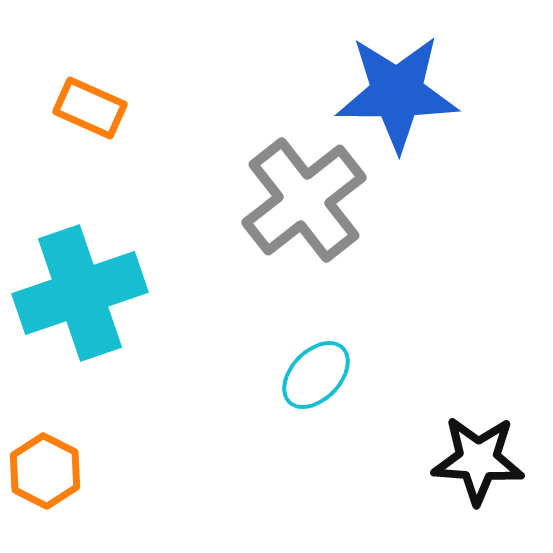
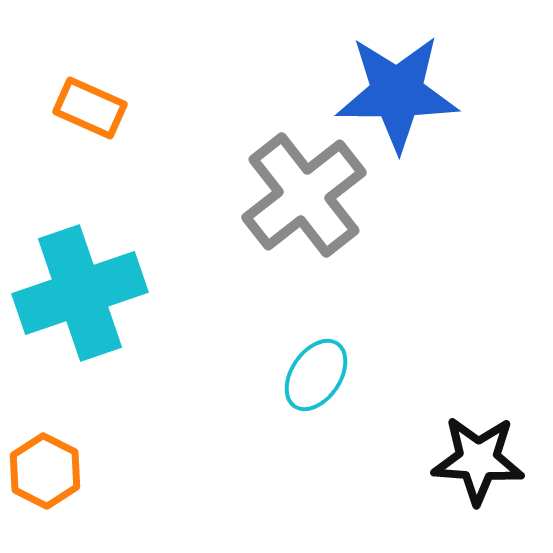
gray cross: moved 5 px up
cyan ellipse: rotated 10 degrees counterclockwise
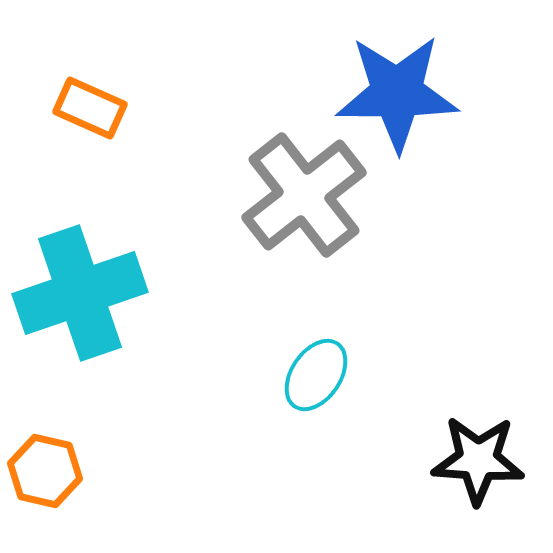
orange hexagon: rotated 14 degrees counterclockwise
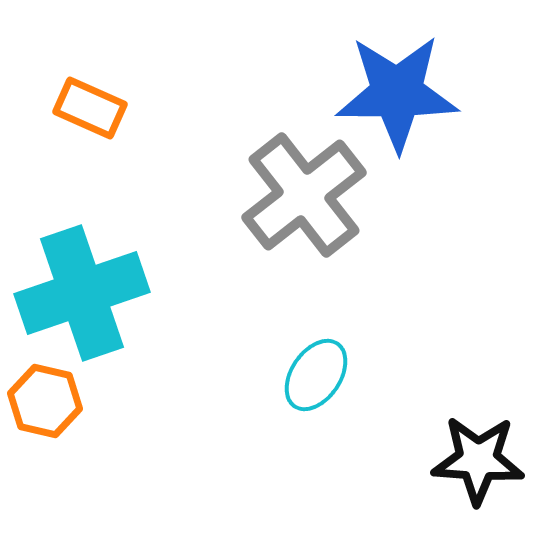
cyan cross: moved 2 px right
orange hexagon: moved 70 px up
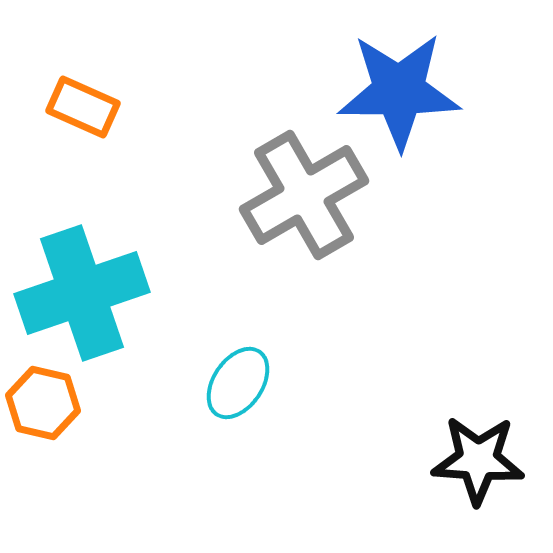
blue star: moved 2 px right, 2 px up
orange rectangle: moved 7 px left, 1 px up
gray cross: rotated 8 degrees clockwise
cyan ellipse: moved 78 px left, 8 px down
orange hexagon: moved 2 px left, 2 px down
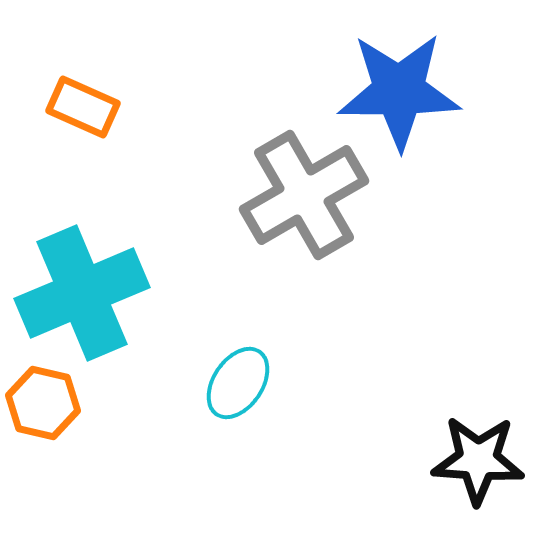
cyan cross: rotated 4 degrees counterclockwise
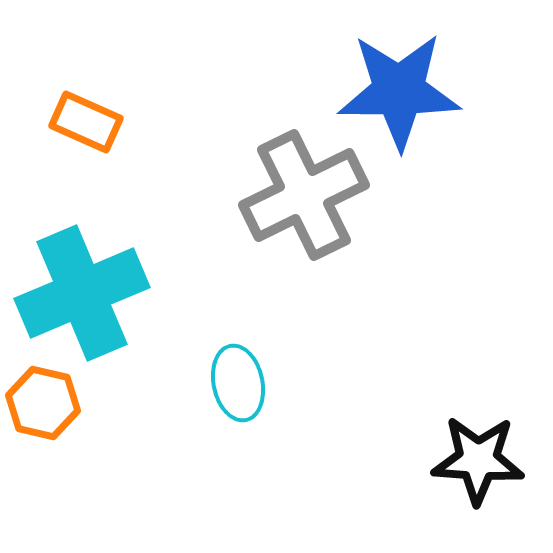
orange rectangle: moved 3 px right, 15 px down
gray cross: rotated 4 degrees clockwise
cyan ellipse: rotated 46 degrees counterclockwise
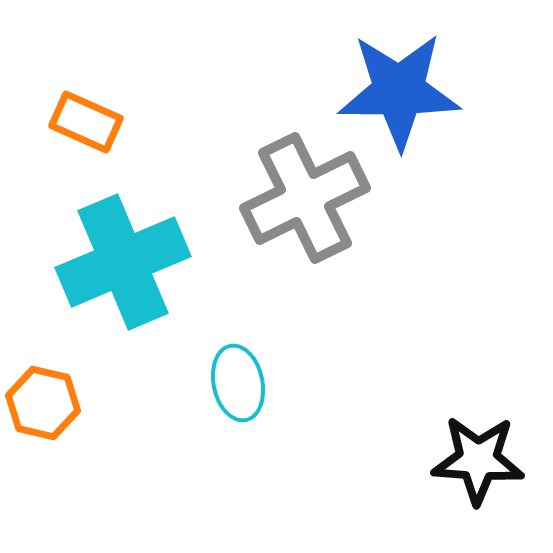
gray cross: moved 1 px right, 3 px down
cyan cross: moved 41 px right, 31 px up
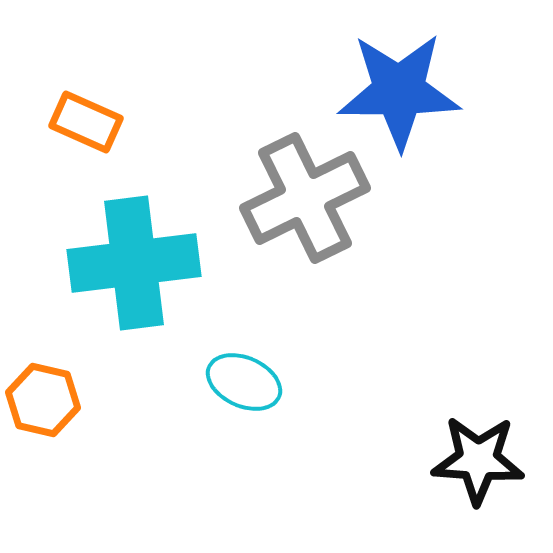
cyan cross: moved 11 px right, 1 px down; rotated 16 degrees clockwise
cyan ellipse: moved 6 px right, 1 px up; rotated 54 degrees counterclockwise
orange hexagon: moved 3 px up
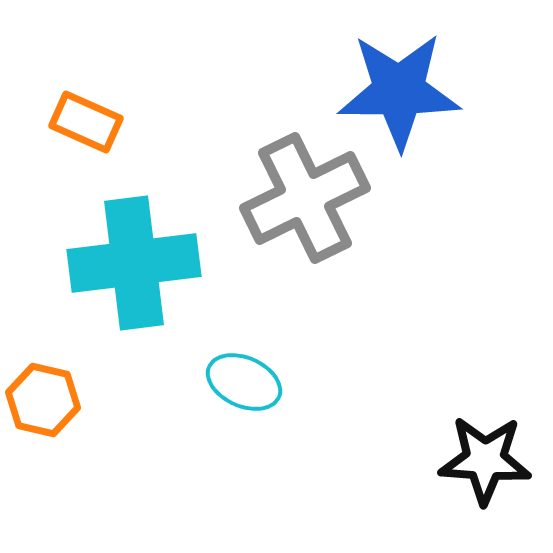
black star: moved 7 px right
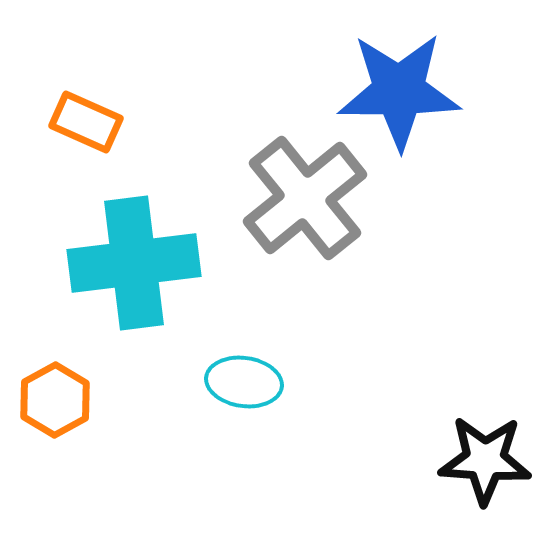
gray cross: rotated 13 degrees counterclockwise
cyan ellipse: rotated 16 degrees counterclockwise
orange hexagon: moved 12 px right; rotated 18 degrees clockwise
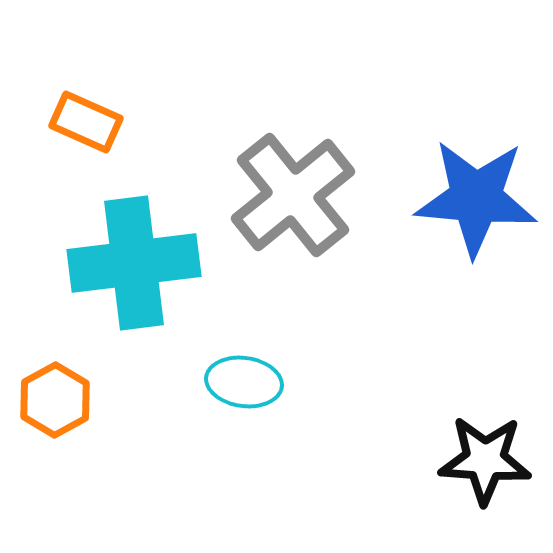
blue star: moved 77 px right, 107 px down; rotated 5 degrees clockwise
gray cross: moved 12 px left, 3 px up
